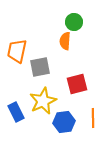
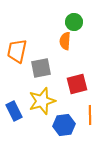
gray square: moved 1 px right, 1 px down
yellow star: moved 1 px left; rotated 8 degrees clockwise
blue rectangle: moved 2 px left, 1 px up
orange line: moved 3 px left, 3 px up
blue hexagon: moved 3 px down
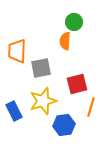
orange trapezoid: rotated 10 degrees counterclockwise
yellow star: moved 1 px right
orange line: moved 1 px right, 8 px up; rotated 18 degrees clockwise
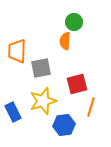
blue rectangle: moved 1 px left, 1 px down
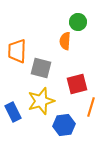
green circle: moved 4 px right
gray square: rotated 25 degrees clockwise
yellow star: moved 2 px left
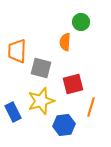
green circle: moved 3 px right
orange semicircle: moved 1 px down
red square: moved 4 px left
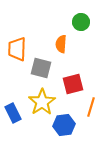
orange semicircle: moved 4 px left, 2 px down
orange trapezoid: moved 2 px up
yellow star: moved 1 px right, 1 px down; rotated 16 degrees counterclockwise
blue rectangle: moved 1 px down
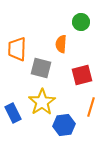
red square: moved 9 px right, 9 px up
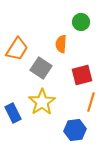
orange trapezoid: rotated 150 degrees counterclockwise
gray square: rotated 20 degrees clockwise
orange line: moved 5 px up
blue hexagon: moved 11 px right, 5 px down
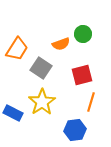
green circle: moved 2 px right, 12 px down
orange semicircle: rotated 114 degrees counterclockwise
blue rectangle: rotated 36 degrees counterclockwise
